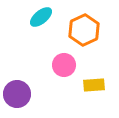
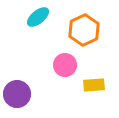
cyan ellipse: moved 3 px left
pink circle: moved 1 px right
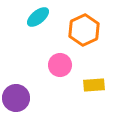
pink circle: moved 5 px left
purple circle: moved 1 px left, 4 px down
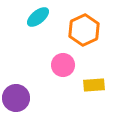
pink circle: moved 3 px right
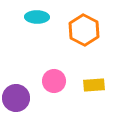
cyan ellipse: moved 1 px left; rotated 40 degrees clockwise
orange hexagon: rotated 8 degrees counterclockwise
pink circle: moved 9 px left, 16 px down
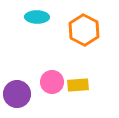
pink circle: moved 2 px left, 1 px down
yellow rectangle: moved 16 px left
purple circle: moved 1 px right, 4 px up
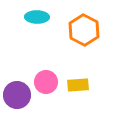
pink circle: moved 6 px left
purple circle: moved 1 px down
